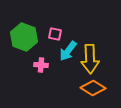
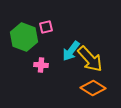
pink square: moved 9 px left, 7 px up; rotated 24 degrees counterclockwise
cyan arrow: moved 3 px right
yellow arrow: rotated 40 degrees counterclockwise
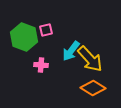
pink square: moved 3 px down
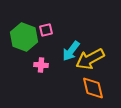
yellow arrow: rotated 104 degrees clockwise
orange diamond: rotated 45 degrees clockwise
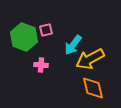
cyan arrow: moved 2 px right, 6 px up
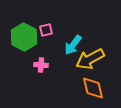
green hexagon: rotated 8 degrees clockwise
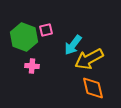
green hexagon: rotated 8 degrees counterclockwise
yellow arrow: moved 1 px left
pink cross: moved 9 px left, 1 px down
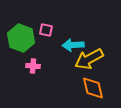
pink square: rotated 24 degrees clockwise
green hexagon: moved 3 px left, 1 px down
cyan arrow: rotated 50 degrees clockwise
pink cross: moved 1 px right
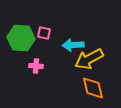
pink square: moved 2 px left, 3 px down
green hexagon: rotated 16 degrees counterclockwise
pink cross: moved 3 px right
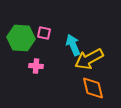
cyan arrow: rotated 70 degrees clockwise
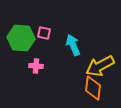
yellow arrow: moved 11 px right, 7 px down
orange diamond: rotated 20 degrees clockwise
